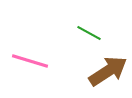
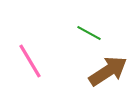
pink line: rotated 42 degrees clockwise
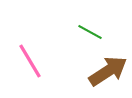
green line: moved 1 px right, 1 px up
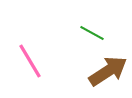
green line: moved 2 px right, 1 px down
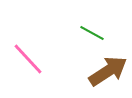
pink line: moved 2 px left, 2 px up; rotated 12 degrees counterclockwise
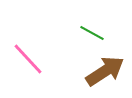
brown arrow: moved 3 px left
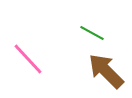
brown arrow: moved 1 px right; rotated 102 degrees counterclockwise
